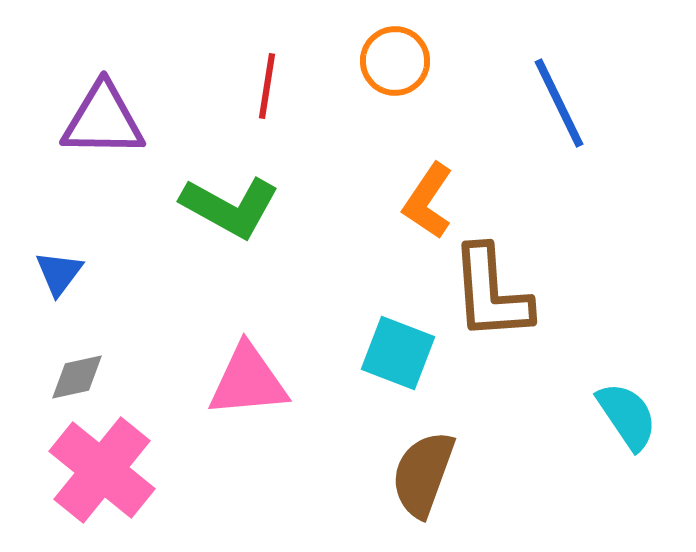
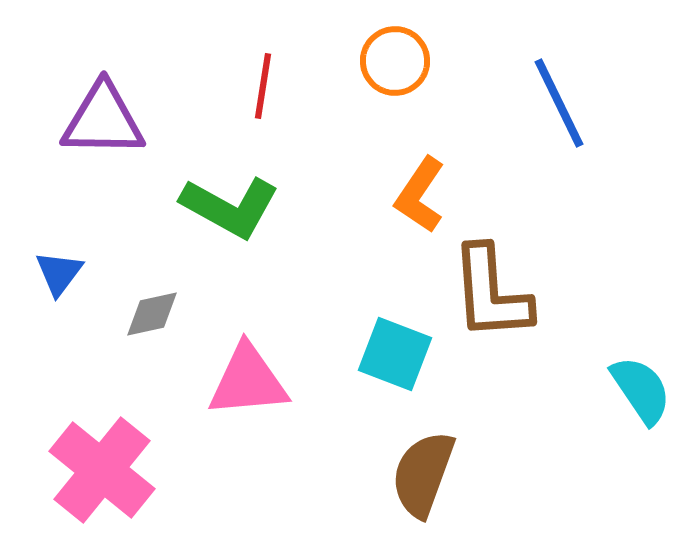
red line: moved 4 px left
orange L-shape: moved 8 px left, 6 px up
cyan square: moved 3 px left, 1 px down
gray diamond: moved 75 px right, 63 px up
cyan semicircle: moved 14 px right, 26 px up
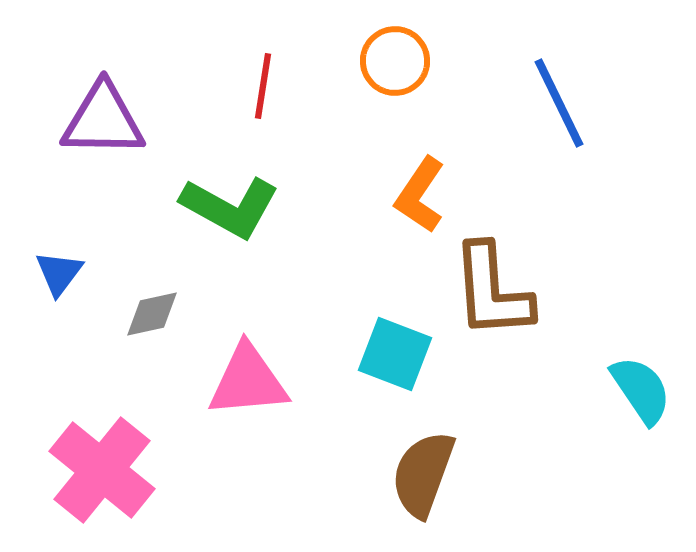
brown L-shape: moved 1 px right, 2 px up
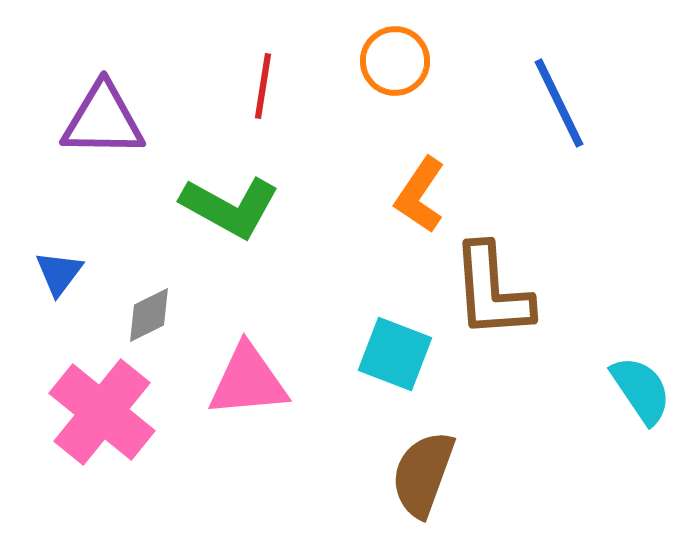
gray diamond: moved 3 px left, 1 px down; rotated 14 degrees counterclockwise
pink cross: moved 58 px up
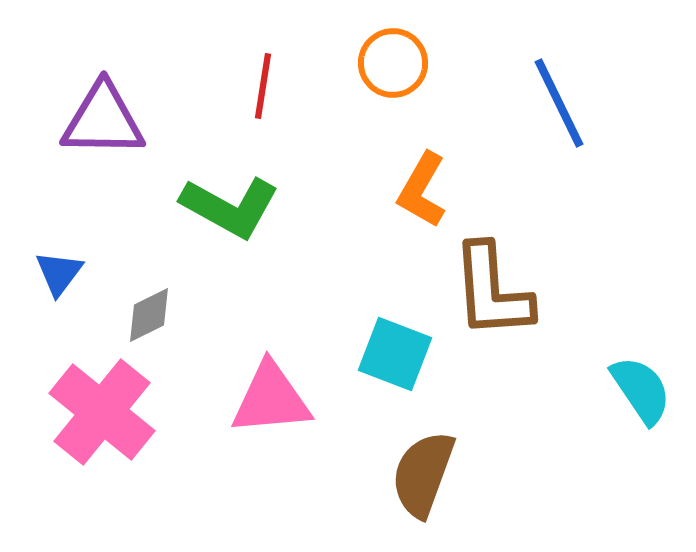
orange circle: moved 2 px left, 2 px down
orange L-shape: moved 2 px right, 5 px up; rotated 4 degrees counterclockwise
pink triangle: moved 23 px right, 18 px down
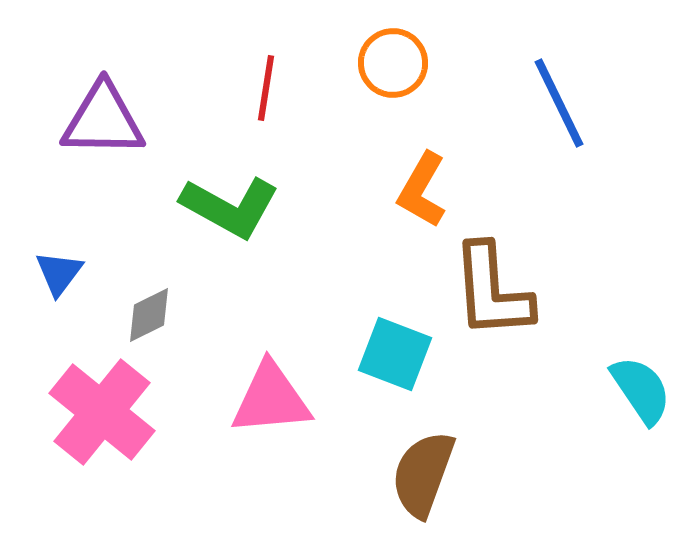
red line: moved 3 px right, 2 px down
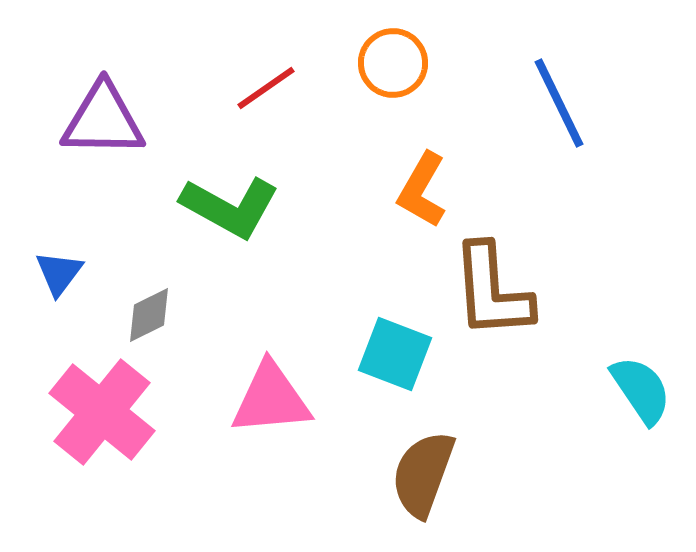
red line: rotated 46 degrees clockwise
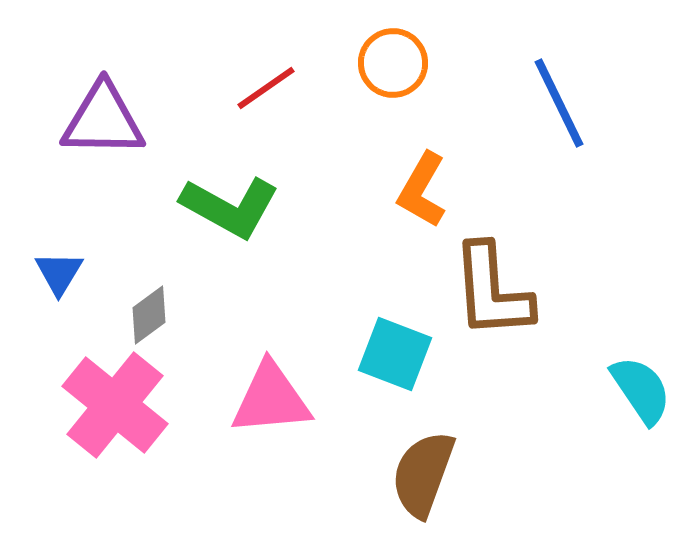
blue triangle: rotated 6 degrees counterclockwise
gray diamond: rotated 10 degrees counterclockwise
pink cross: moved 13 px right, 7 px up
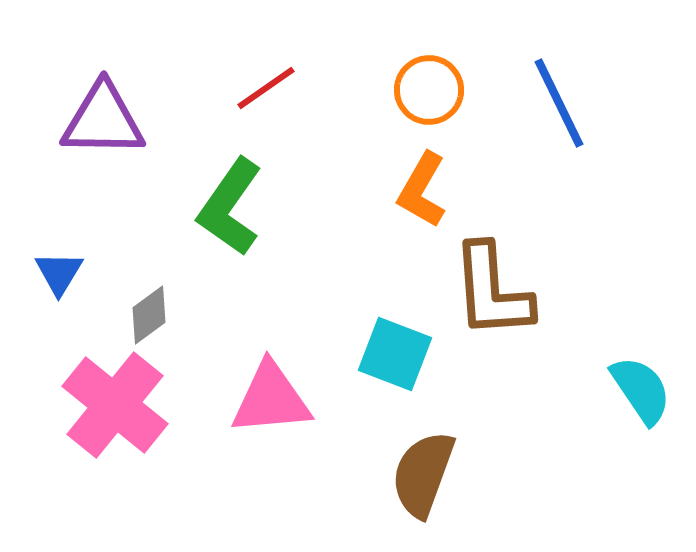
orange circle: moved 36 px right, 27 px down
green L-shape: rotated 96 degrees clockwise
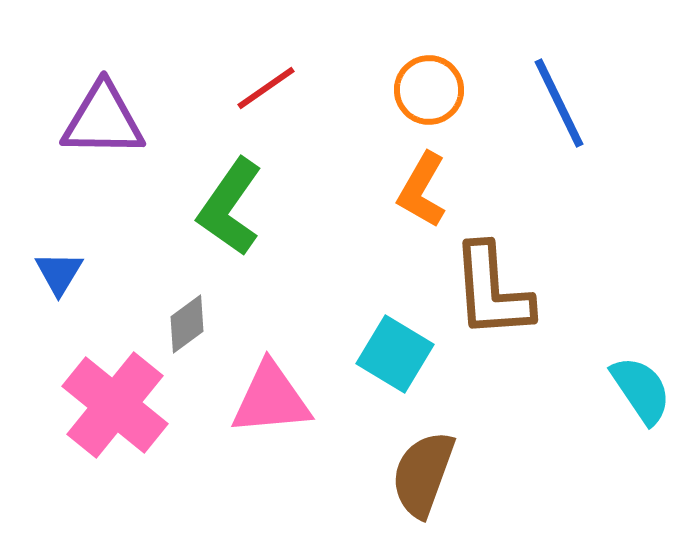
gray diamond: moved 38 px right, 9 px down
cyan square: rotated 10 degrees clockwise
